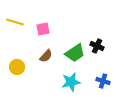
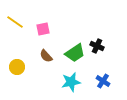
yellow line: rotated 18 degrees clockwise
brown semicircle: rotated 96 degrees clockwise
blue cross: rotated 16 degrees clockwise
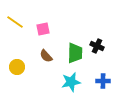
green trapezoid: rotated 55 degrees counterclockwise
blue cross: rotated 32 degrees counterclockwise
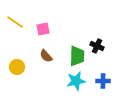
green trapezoid: moved 2 px right, 3 px down
cyan star: moved 5 px right, 1 px up
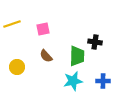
yellow line: moved 3 px left, 2 px down; rotated 54 degrees counterclockwise
black cross: moved 2 px left, 4 px up; rotated 16 degrees counterclockwise
cyan star: moved 3 px left
